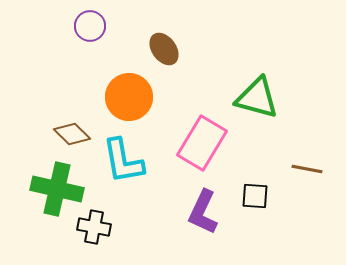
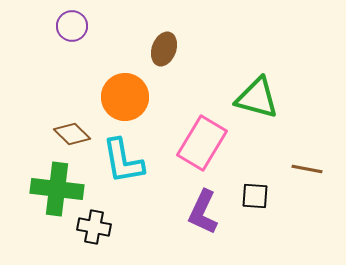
purple circle: moved 18 px left
brown ellipse: rotated 56 degrees clockwise
orange circle: moved 4 px left
green cross: rotated 6 degrees counterclockwise
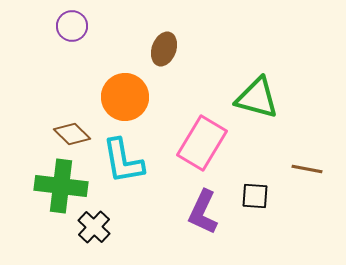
green cross: moved 4 px right, 3 px up
black cross: rotated 32 degrees clockwise
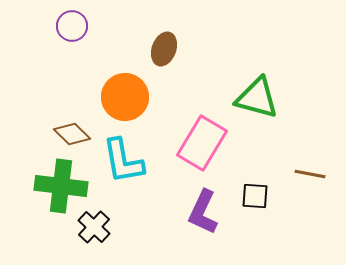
brown line: moved 3 px right, 5 px down
